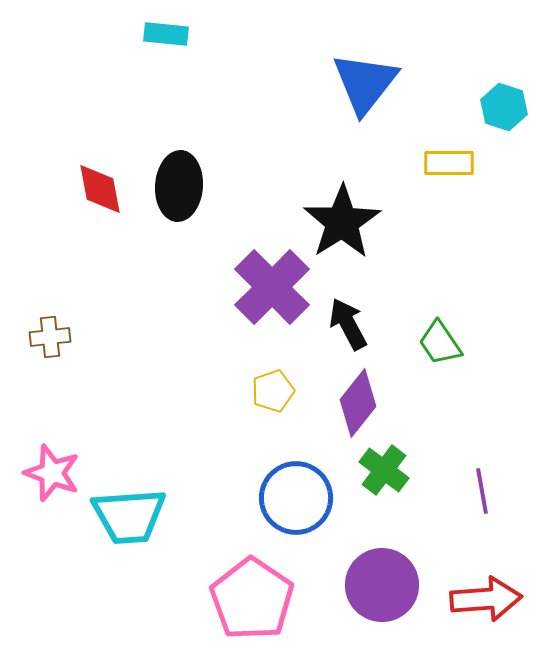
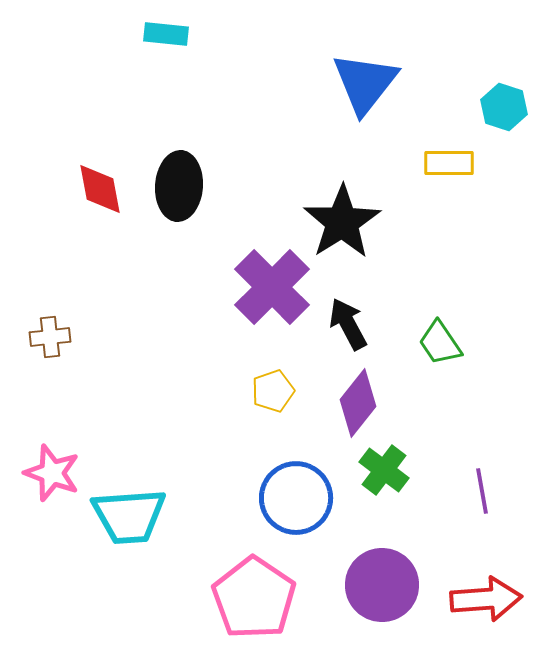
pink pentagon: moved 2 px right, 1 px up
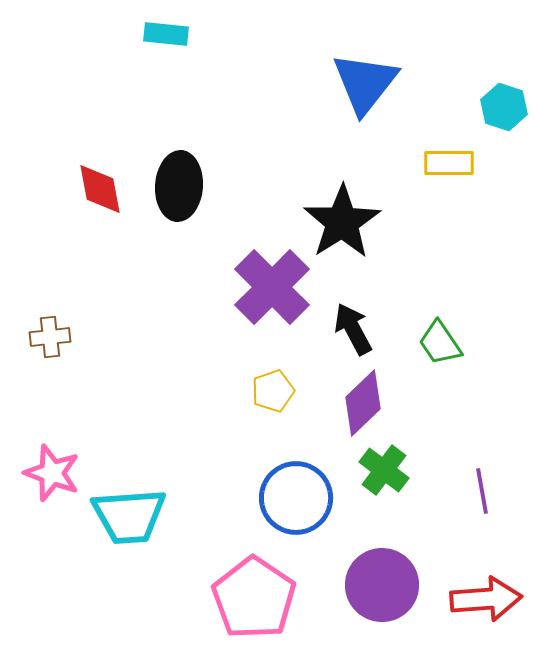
black arrow: moved 5 px right, 5 px down
purple diamond: moved 5 px right; rotated 8 degrees clockwise
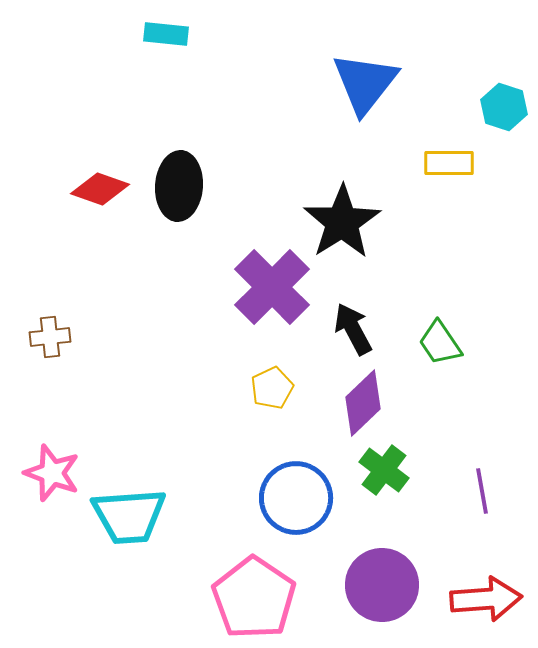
red diamond: rotated 60 degrees counterclockwise
yellow pentagon: moved 1 px left, 3 px up; rotated 6 degrees counterclockwise
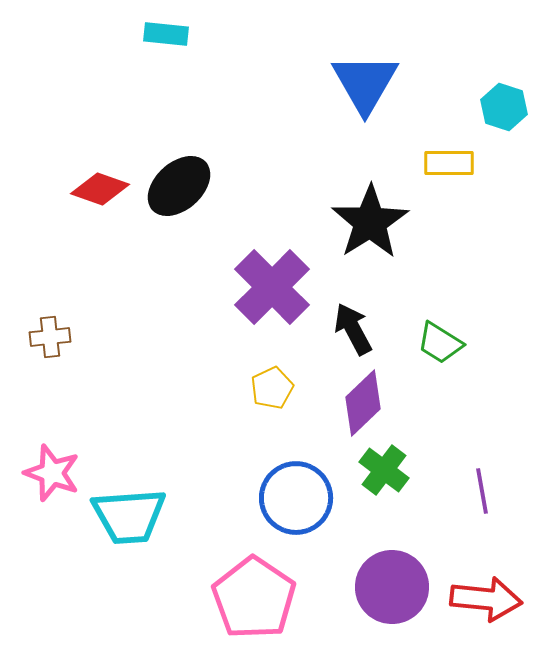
blue triangle: rotated 8 degrees counterclockwise
black ellipse: rotated 44 degrees clockwise
black star: moved 28 px right
green trapezoid: rotated 24 degrees counterclockwise
purple circle: moved 10 px right, 2 px down
red arrow: rotated 10 degrees clockwise
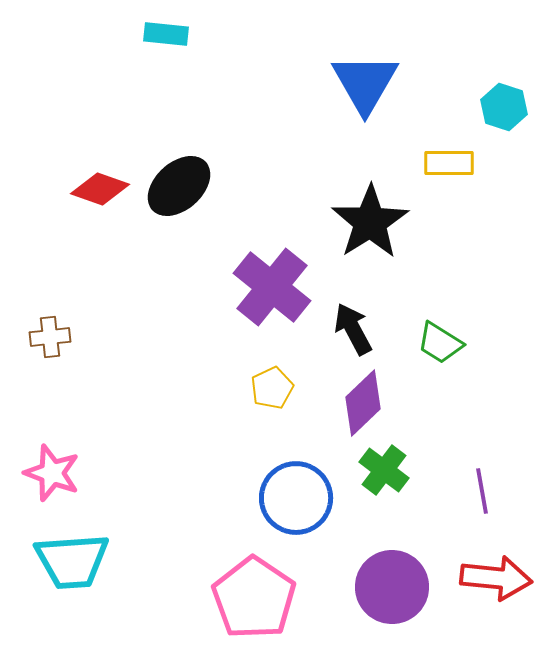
purple cross: rotated 6 degrees counterclockwise
cyan trapezoid: moved 57 px left, 45 px down
red arrow: moved 10 px right, 21 px up
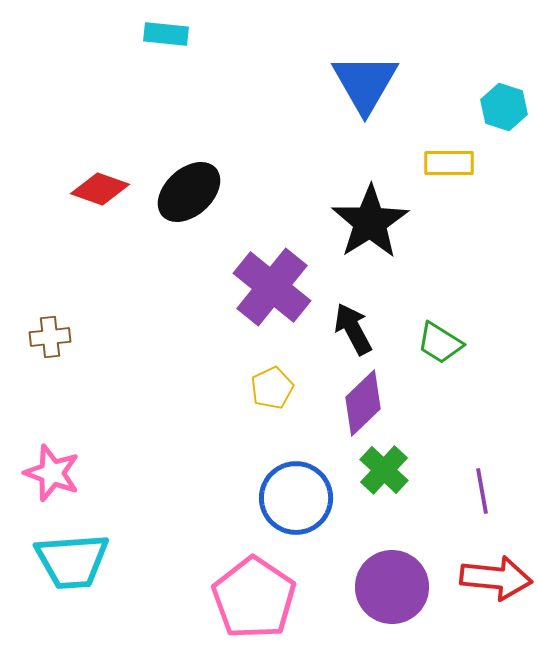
black ellipse: moved 10 px right, 6 px down
green cross: rotated 6 degrees clockwise
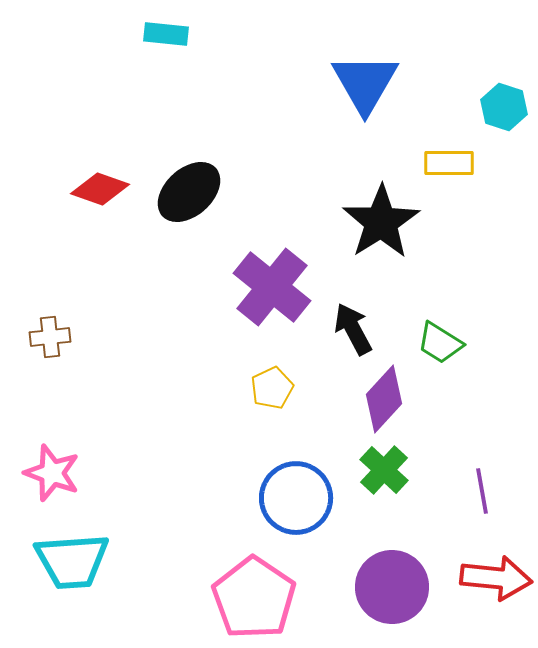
black star: moved 11 px right
purple diamond: moved 21 px right, 4 px up; rotated 4 degrees counterclockwise
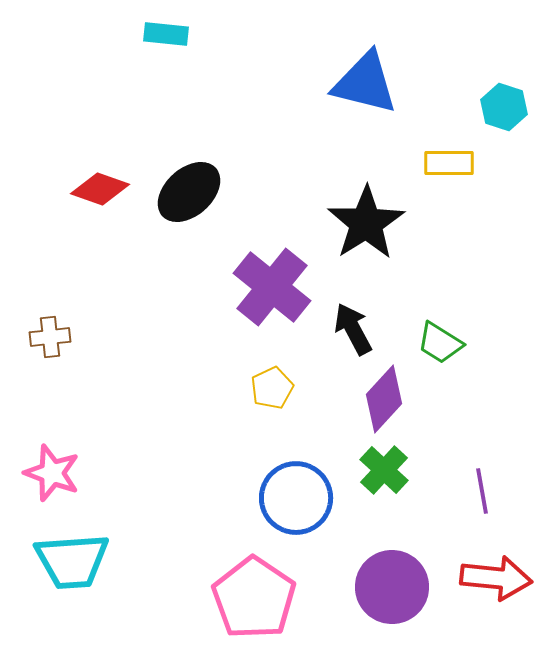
blue triangle: rotated 46 degrees counterclockwise
black star: moved 15 px left, 1 px down
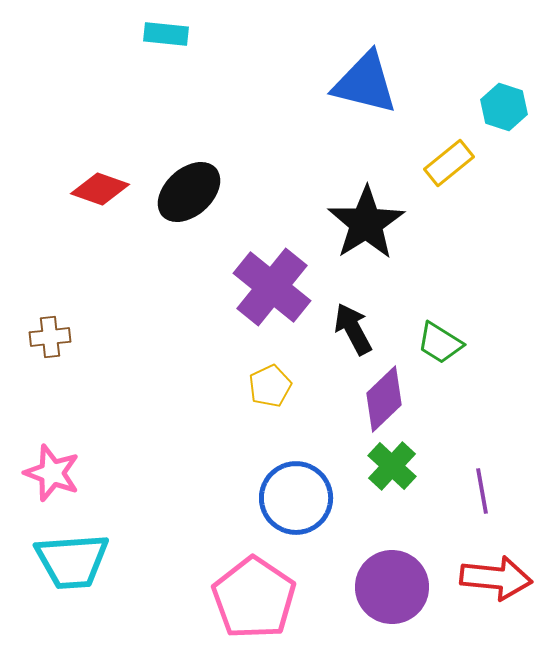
yellow rectangle: rotated 39 degrees counterclockwise
yellow pentagon: moved 2 px left, 2 px up
purple diamond: rotated 4 degrees clockwise
green cross: moved 8 px right, 4 px up
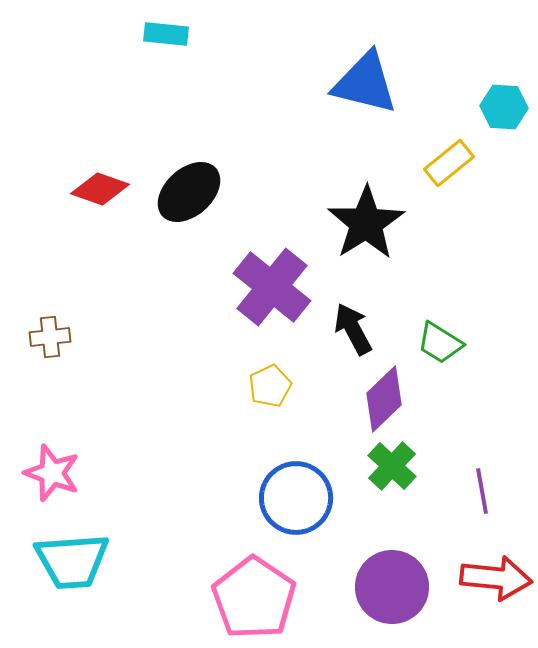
cyan hexagon: rotated 15 degrees counterclockwise
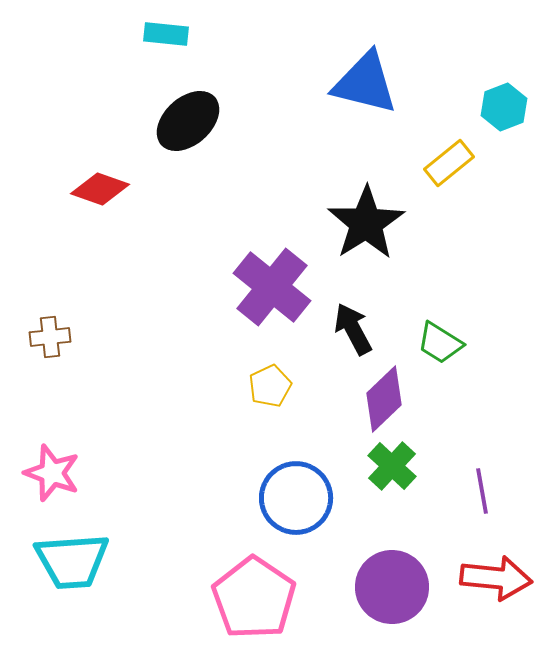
cyan hexagon: rotated 24 degrees counterclockwise
black ellipse: moved 1 px left, 71 px up
